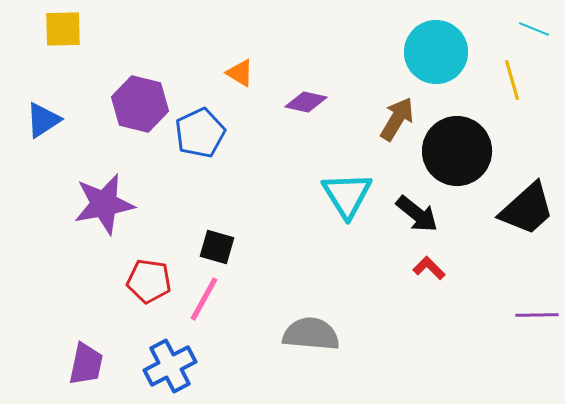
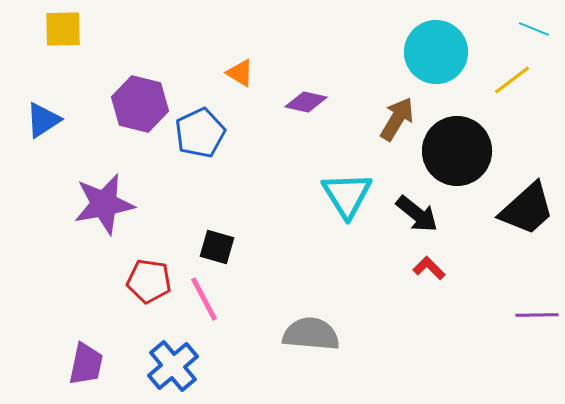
yellow line: rotated 69 degrees clockwise
pink line: rotated 57 degrees counterclockwise
blue cross: moved 3 px right; rotated 12 degrees counterclockwise
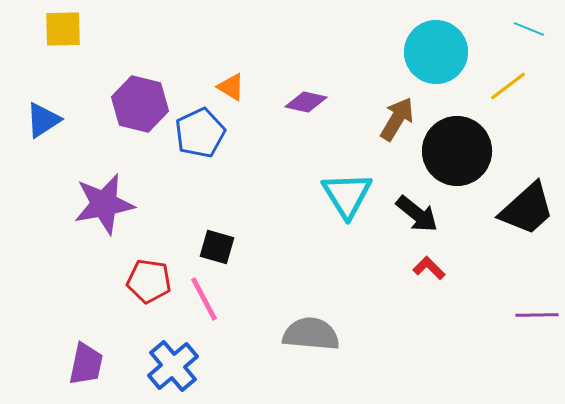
cyan line: moved 5 px left
orange triangle: moved 9 px left, 14 px down
yellow line: moved 4 px left, 6 px down
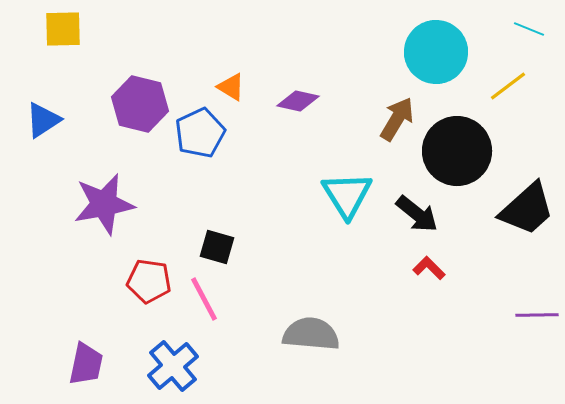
purple diamond: moved 8 px left, 1 px up
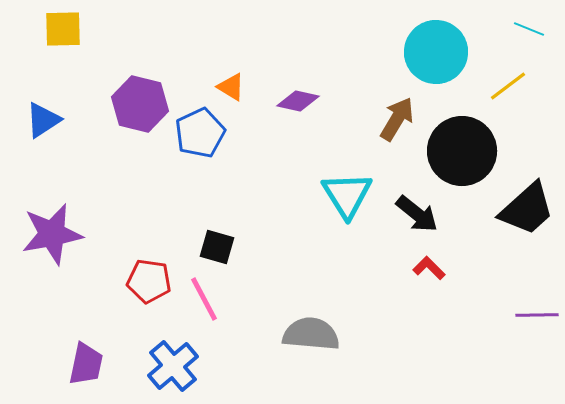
black circle: moved 5 px right
purple star: moved 52 px left, 30 px down
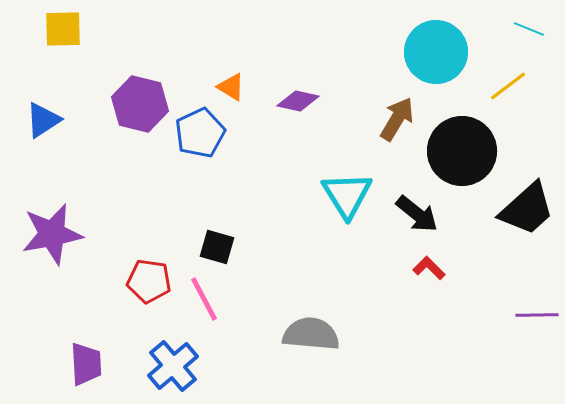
purple trapezoid: rotated 15 degrees counterclockwise
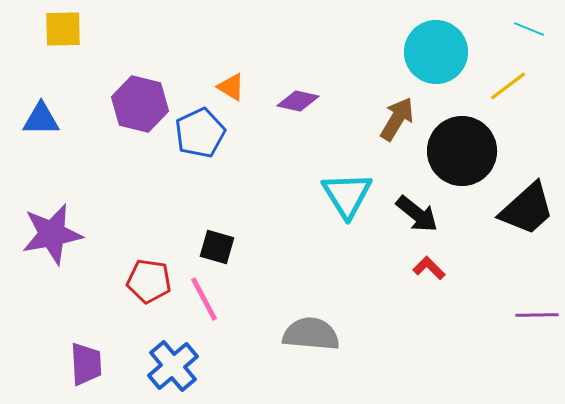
blue triangle: moved 2 px left, 1 px up; rotated 33 degrees clockwise
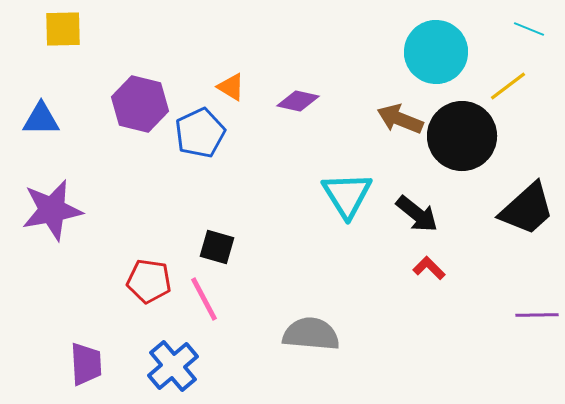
brown arrow: moved 3 px right; rotated 99 degrees counterclockwise
black circle: moved 15 px up
purple star: moved 24 px up
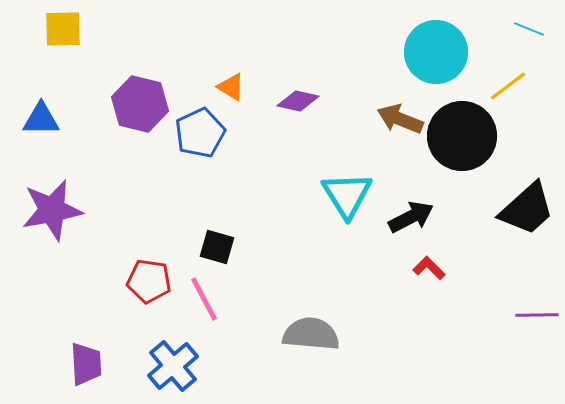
black arrow: moved 6 px left, 3 px down; rotated 66 degrees counterclockwise
